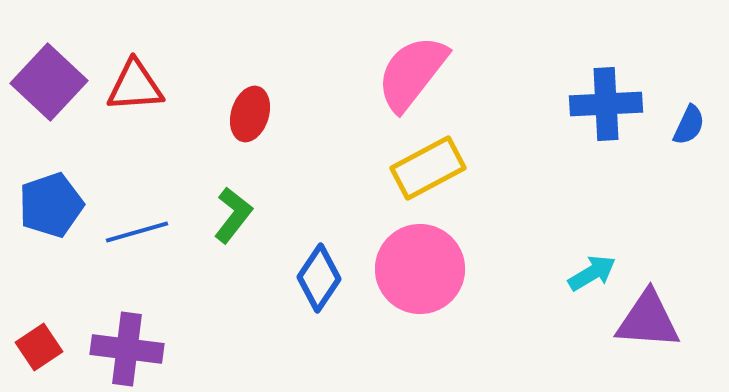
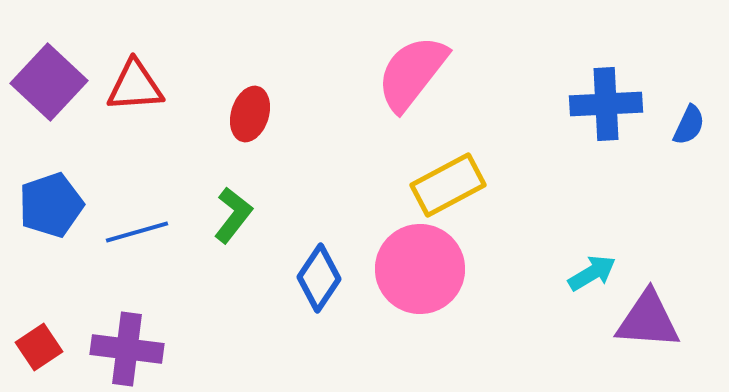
yellow rectangle: moved 20 px right, 17 px down
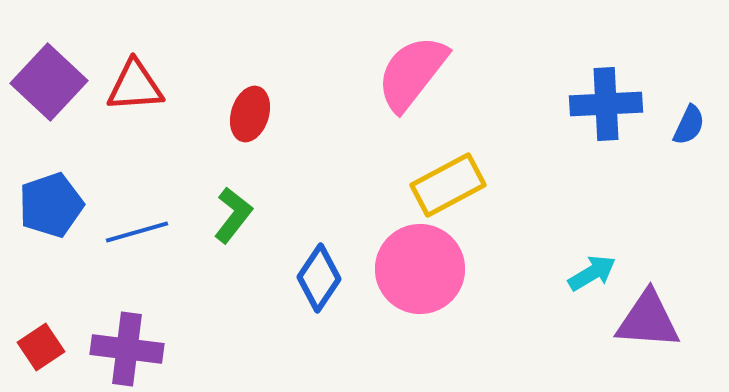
red square: moved 2 px right
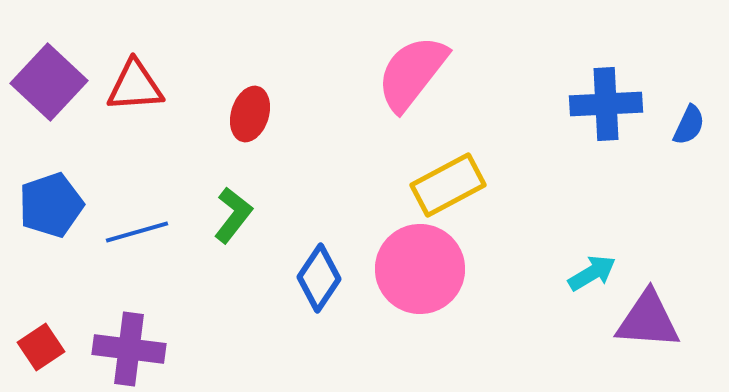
purple cross: moved 2 px right
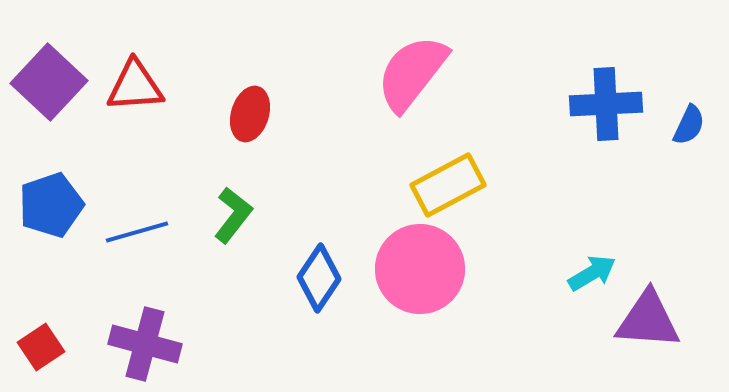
purple cross: moved 16 px right, 5 px up; rotated 8 degrees clockwise
